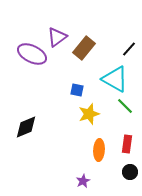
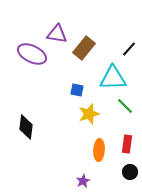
purple triangle: moved 3 px up; rotated 45 degrees clockwise
cyan triangle: moved 2 px left, 1 px up; rotated 32 degrees counterclockwise
black diamond: rotated 60 degrees counterclockwise
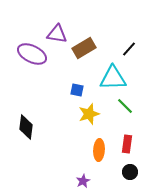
brown rectangle: rotated 20 degrees clockwise
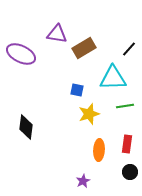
purple ellipse: moved 11 px left
green line: rotated 54 degrees counterclockwise
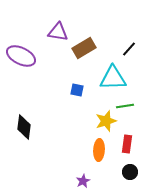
purple triangle: moved 1 px right, 2 px up
purple ellipse: moved 2 px down
yellow star: moved 17 px right, 7 px down
black diamond: moved 2 px left
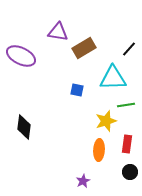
green line: moved 1 px right, 1 px up
